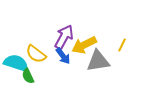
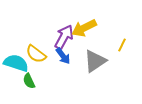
yellow arrow: moved 17 px up
gray triangle: moved 3 px left; rotated 25 degrees counterclockwise
green semicircle: moved 1 px right, 5 px down
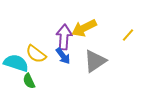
purple arrow: rotated 25 degrees counterclockwise
yellow line: moved 6 px right, 10 px up; rotated 16 degrees clockwise
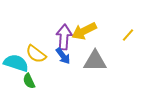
yellow arrow: moved 3 px down
gray triangle: rotated 35 degrees clockwise
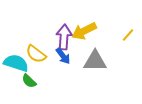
green semicircle: rotated 21 degrees counterclockwise
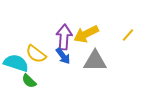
yellow arrow: moved 2 px right, 3 px down
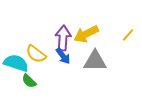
purple arrow: moved 1 px left, 1 px down
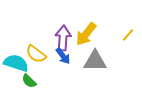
yellow arrow: rotated 25 degrees counterclockwise
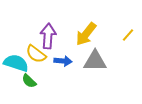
purple arrow: moved 15 px left, 2 px up
blue arrow: moved 5 px down; rotated 48 degrees counterclockwise
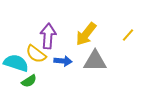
green semicircle: rotated 77 degrees counterclockwise
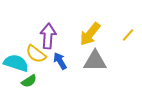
yellow arrow: moved 4 px right
blue arrow: moved 3 px left; rotated 126 degrees counterclockwise
